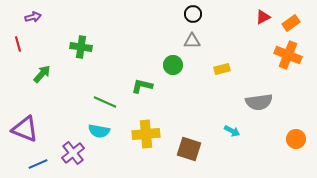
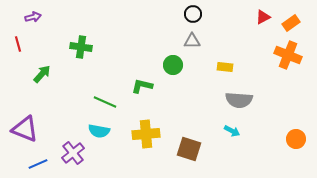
yellow rectangle: moved 3 px right, 2 px up; rotated 21 degrees clockwise
gray semicircle: moved 20 px left, 2 px up; rotated 12 degrees clockwise
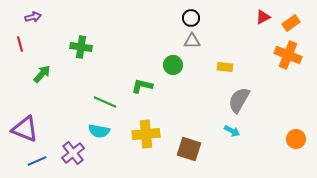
black circle: moved 2 px left, 4 px down
red line: moved 2 px right
gray semicircle: rotated 116 degrees clockwise
blue line: moved 1 px left, 3 px up
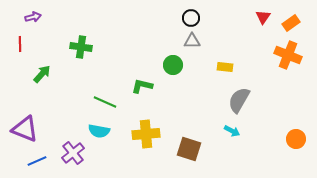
red triangle: rotated 28 degrees counterclockwise
red line: rotated 14 degrees clockwise
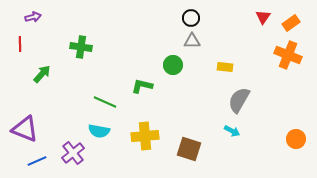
yellow cross: moved 1 px left, 2 px down
